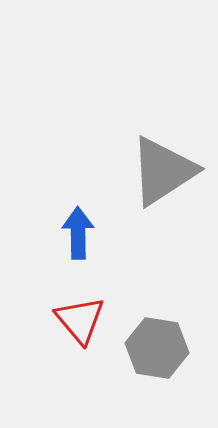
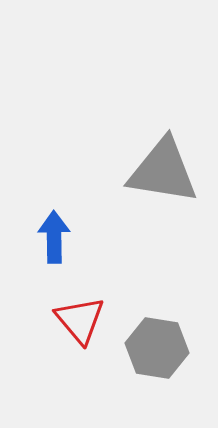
gray triangle: rotated 42 degrees clockwise
blue arrow: moved 24 px left, 4 px down
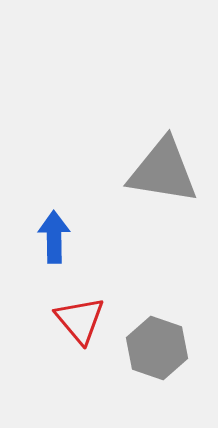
gray hexagon: rotated 10 degrees clockwise
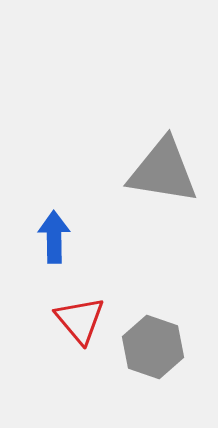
gray hexagon: moved 4 px left, 1 px up
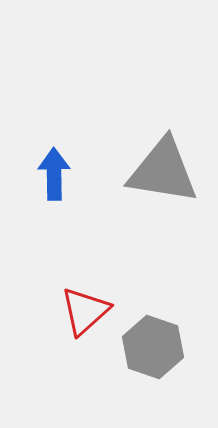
blue arrow: moved 63 px up
red triangle: moved 5 px right, 9 px up; rotated 28 degrees clockwise
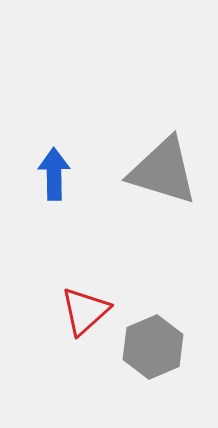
gray triangle: rotated 8 degrees clockwise
gray hexagon: rotated 18 degrees clockwise
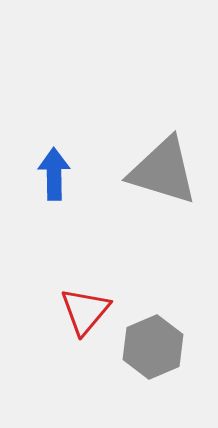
red triangle: rotated 8 degrees counterclockwise
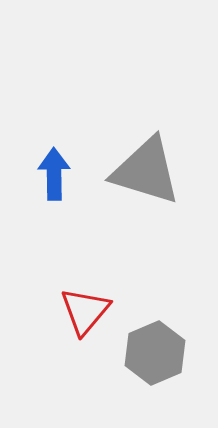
gray triangle: moved 17 px left
gray hexagon: moved 2 px right, 6 px down
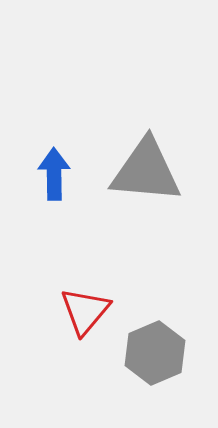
gray triangle: rotated 12 degrees counterclockwise
